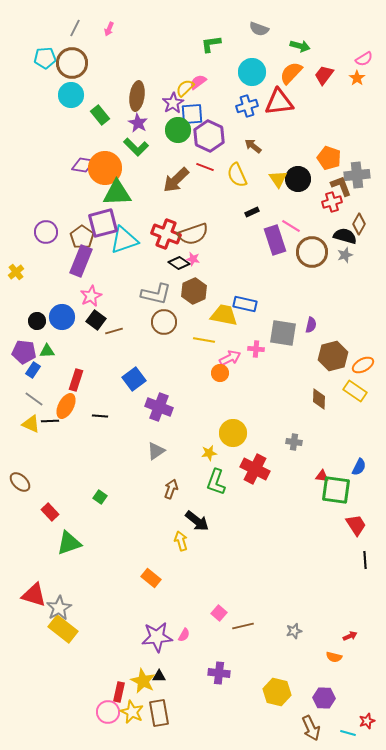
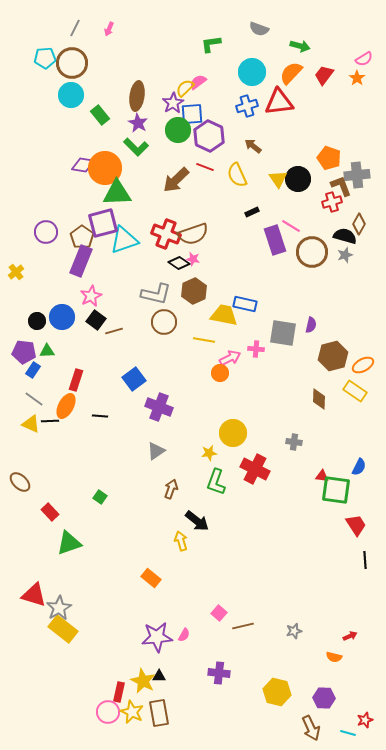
red star at (367, 721): moved 2 px left, 1 px up
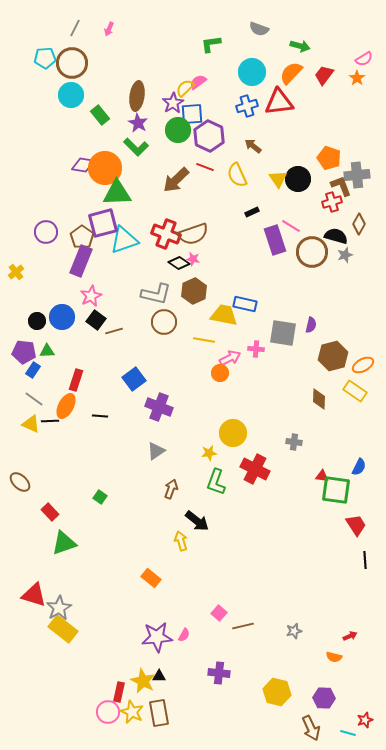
black semicircle at (345, 236): moved 9 px left
green triangle at (69, 543): moved 5 px left
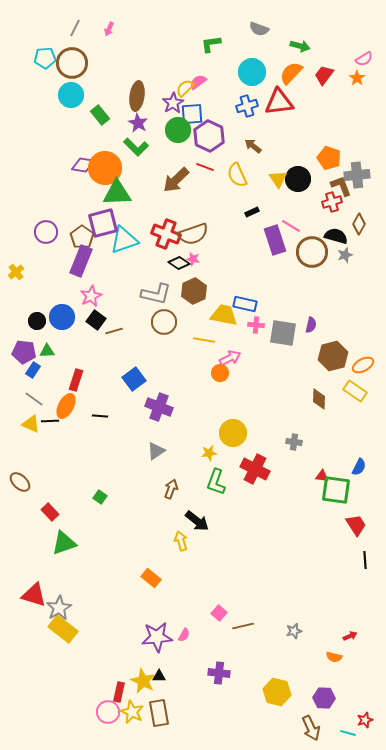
pink cross at (256, 349): moved 24 px up
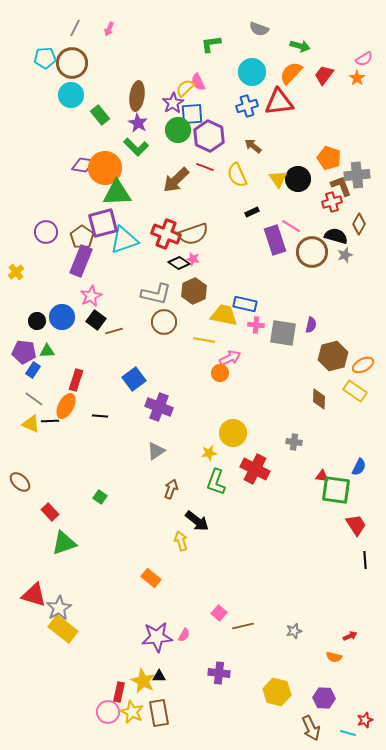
pink semicircle at (198, 82): rotated 78 degrees counterclockwise
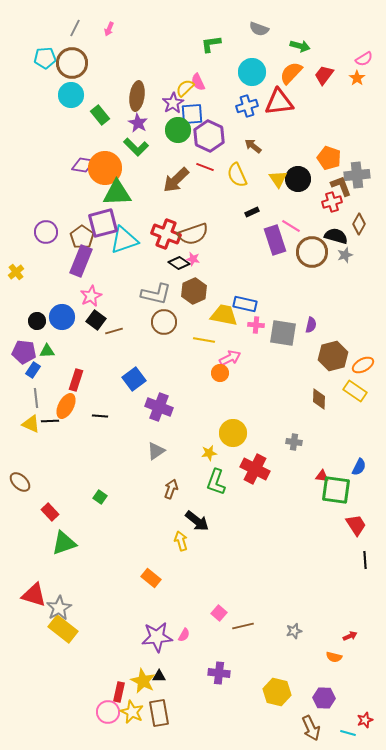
gray line at (34, 399): moved 2 px right, 1 px up; rotated 48 degrees clockwise
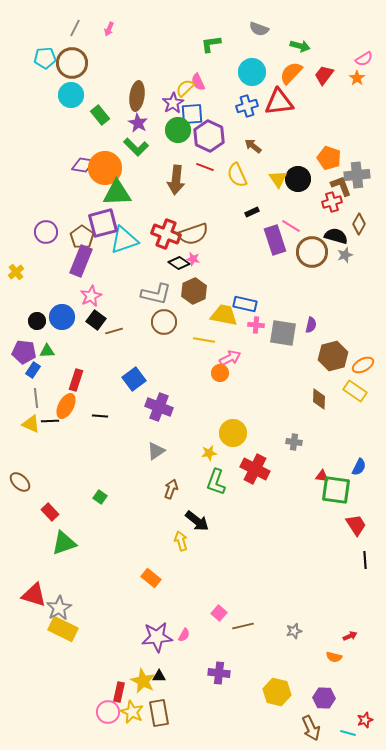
brown arrow at (176, 180): rotated 40 degrees counterclockwise
yellow rectangle at (63, 629): rotated 12 degrees counterclockwise
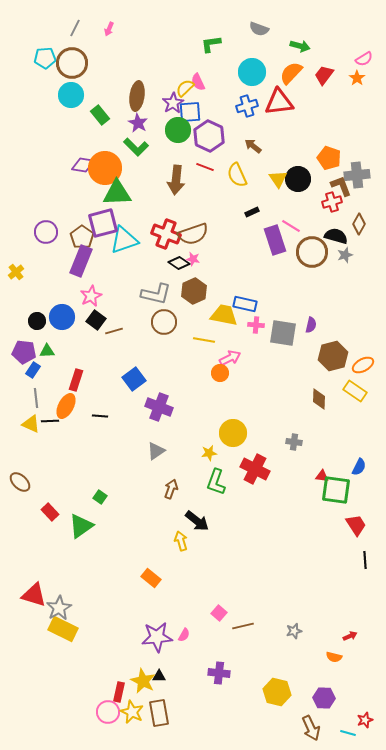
blue square at (192, 114): moved 2 px left, 2 px up
green triangle at (64, 543): moved 17 px right, 17 px up; rotated 16 degrees counterclockwise
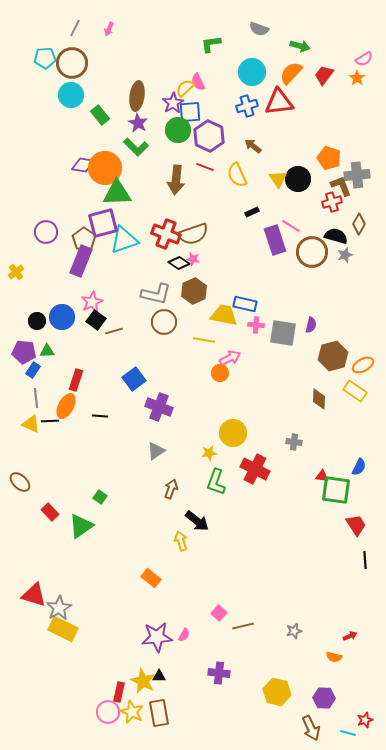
brown pentagon at (82, 237): moved 2 px right, 2 px down
pink star at (91, 296): moved 1 px right, 6 px down
